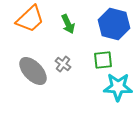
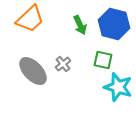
green arrow: moved 12 px right, 1 px down
green square: rotated 18 degrees clockwise
gray cross: rotated 14 degrees clockwise
cyan star: rotated 16 degrees clockwise
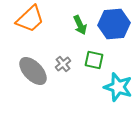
blue hexagon: rotated 20 degrees counterclockwise
green square: moved 9 px left
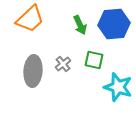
gray ellipse: rotated 48 degrees clockwise
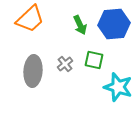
gray cross: moved 2 px right
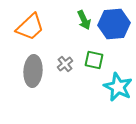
orange trapezoid: moved 8 px down
green arrow: moved 4 px right, 5 px up
cyan star: rotated 8 degrees clockwise
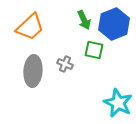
blue hexagon: rotated 16 degrees counterclockwise
green square: moved 10 px up
gray cross: rotated 28 degrees counterclockwise
cyan star: moved 16 px down
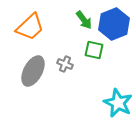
green arrow: rotated 12 degrees counterclockwise
gray ellipse: rotated 24 degrees clockwise
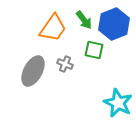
orange trapezoid: moved 23 px right, 1 px down; rotated 12 degrees counterclockwise
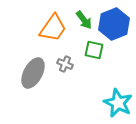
gray ellipse: moved 2 px down
